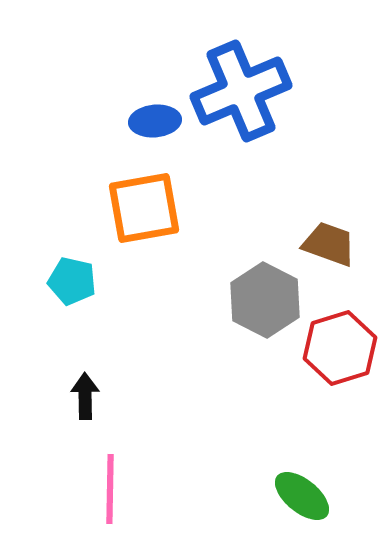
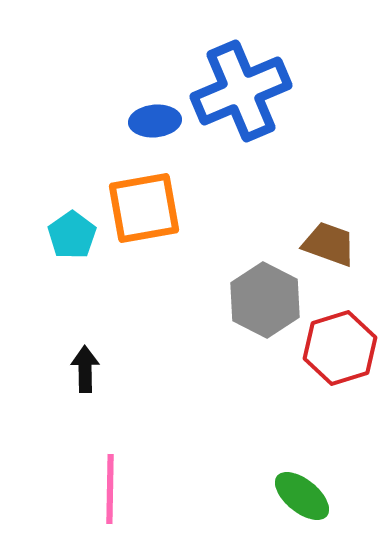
cyan pentagon: moved 46 px up; rotated 24 degrees clockwise
black arrow: moved 27 px up
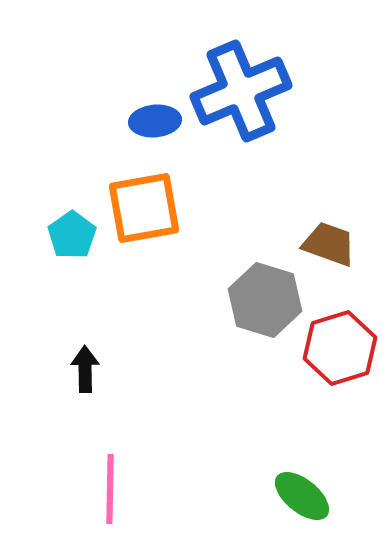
gray hexagon: rotated 10 degrees counterclockwise
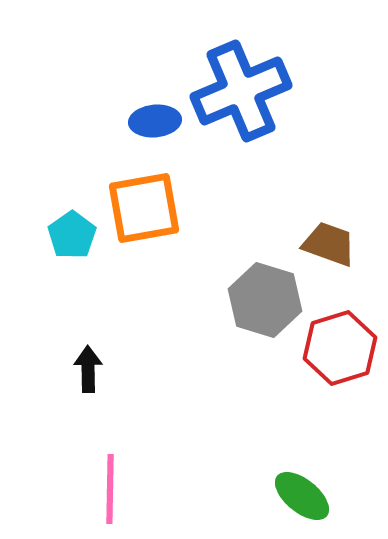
black arrow: moved 3 px right
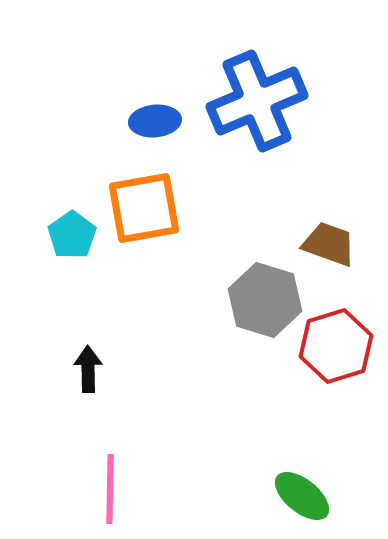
blue cross: moved 16 px right, 10 px down
red hexagon: moved 4 px left, 2 px up
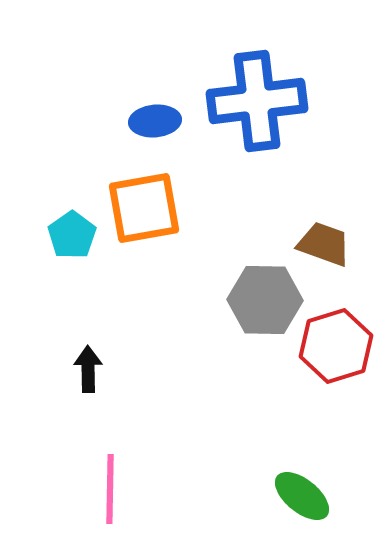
blue cross: rotated 16 degrees clockwise
brown trapezoid: moved 5 px left
gray hexagon: rotated 16 degrees counterclockwise
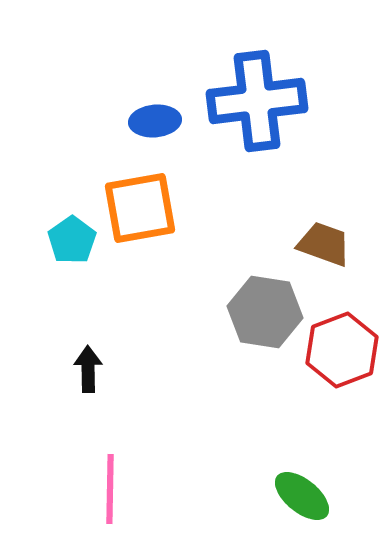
orange square: moved 4 px left
cyan pentagon: moved 5 px down
gray hexagon: moved 12 px down; rotated 8 degrees clockwise
red hexagon: moved 6 px right, 4 px down; rotated 4 degrees counterclockwise
